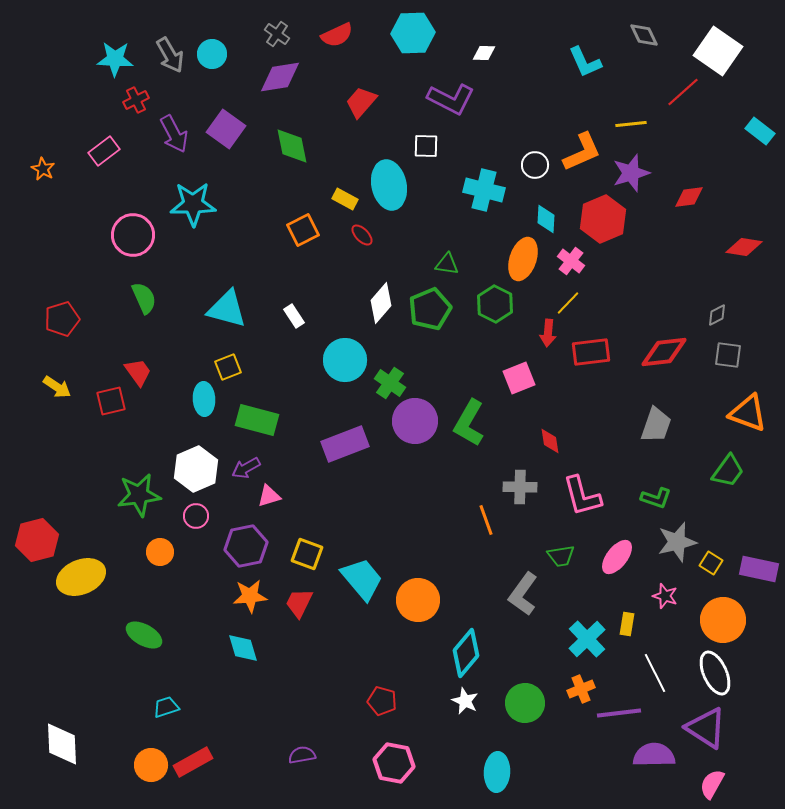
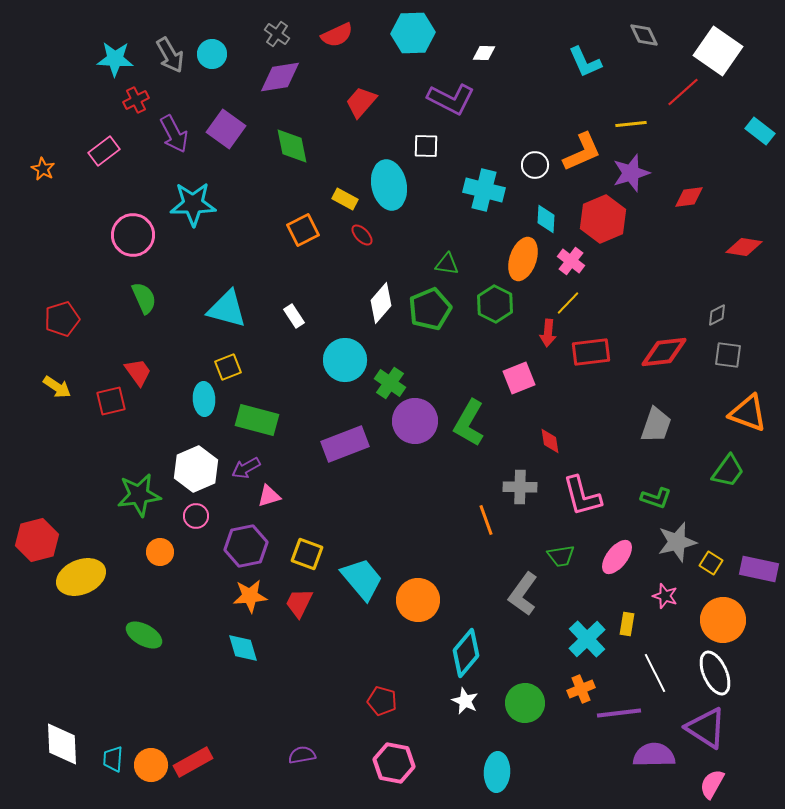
cyan trapezoid at (166, 707): moved 53 px left, 52 px down; rotated 68 degrees counterclockwise
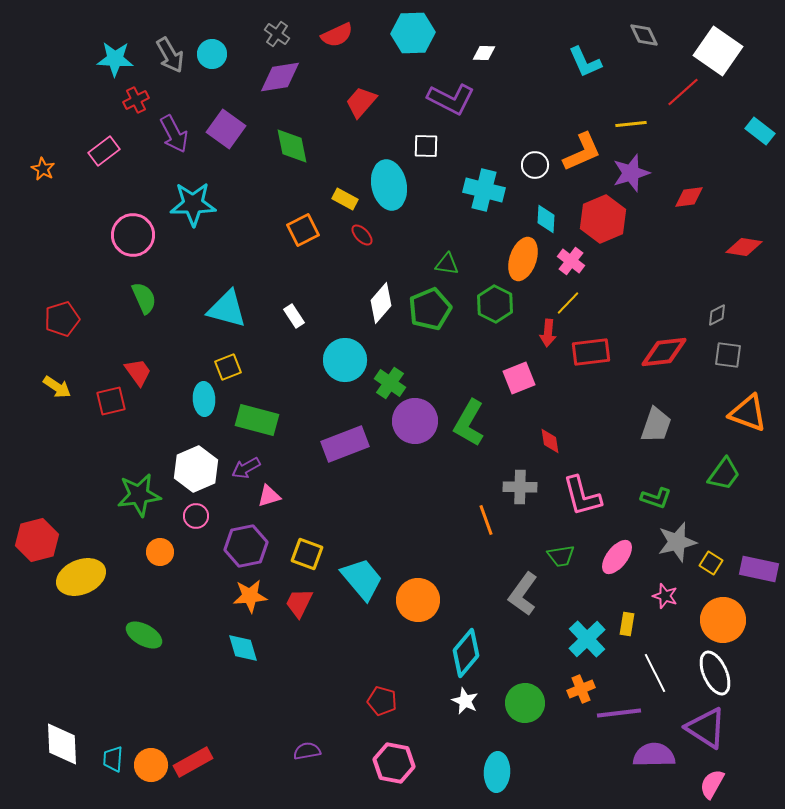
green trapezoid at (728, 471): moved 4 px left, 3 px down
purple semicircle at (302, 755): moved 5 px right, 4 px up
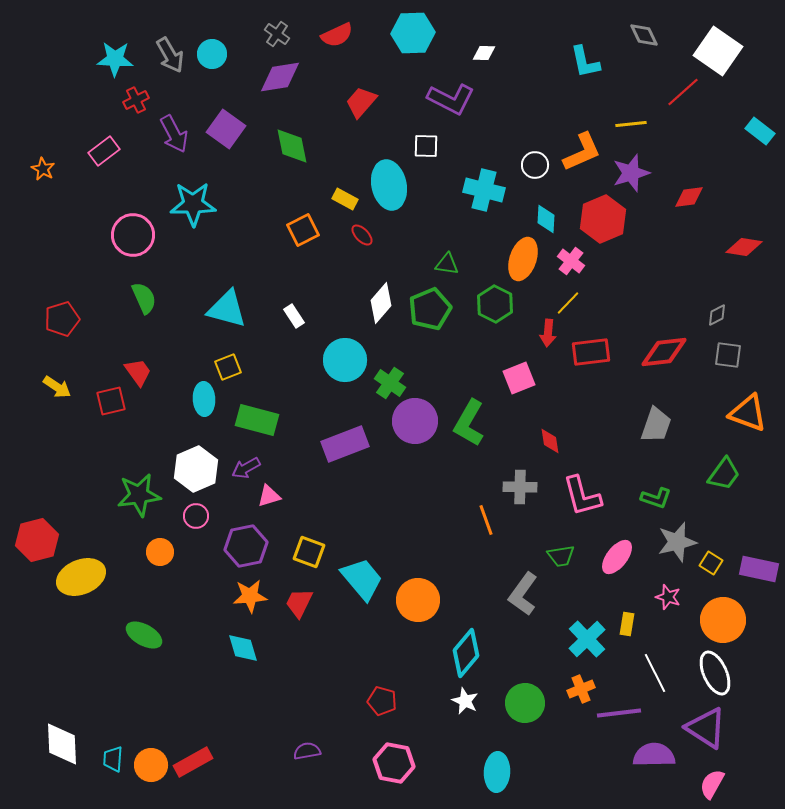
cyan L-shape at (585, 62): rotated 12 degrees clockwise
yellow square at (307, 554): moved 2 px right, 2 px up
pink star at (665, 596): moved 3 px right, 1 px down
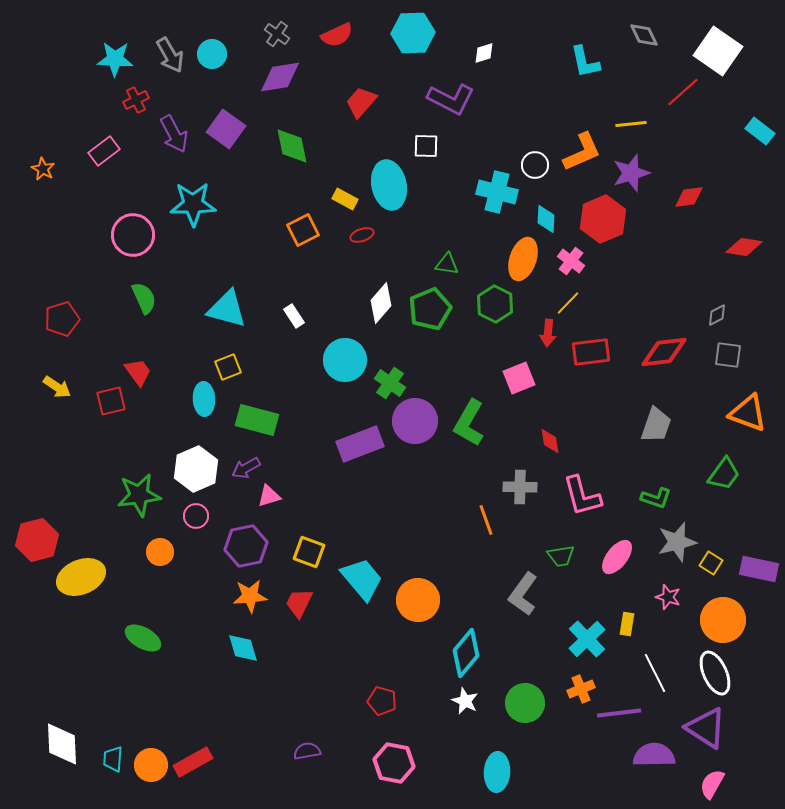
white diamond at (484, 53): rotated 20 degrees counterclockwise
cyan cross at (484, 190): moved 13 px right, 2 px down
red ellipse at (362, 235): rotated 65 degrees counterclockwise
purple rectangle at (345, 444): moved 15 px right
green ellipse at (144, 635): moved 1 px left, 3 px down
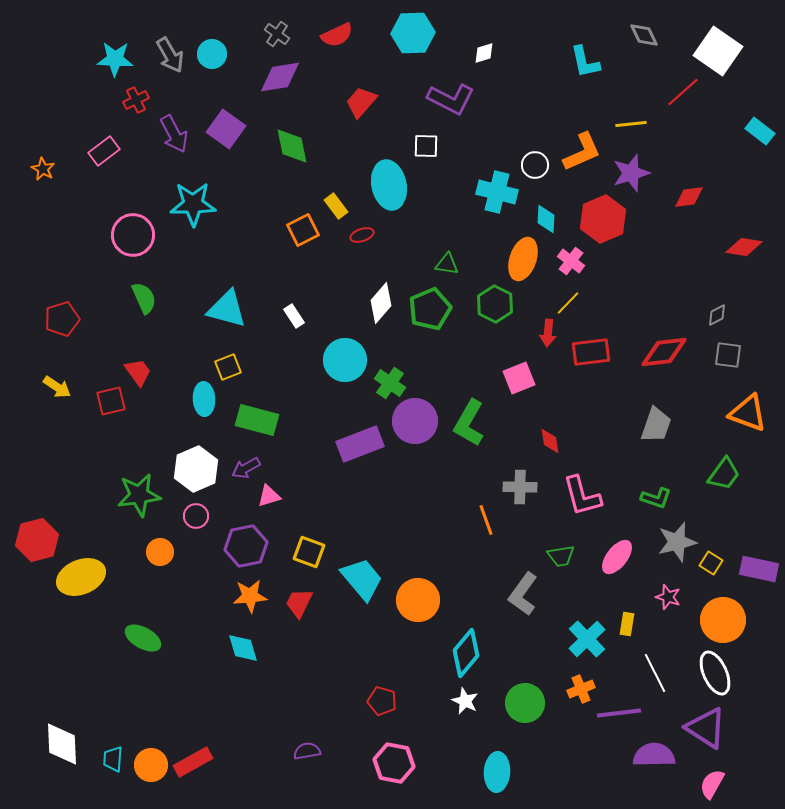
yellow rectangle at (345, 199): moved 9 px left, 7 px down; rotated 25 degrees clockwise
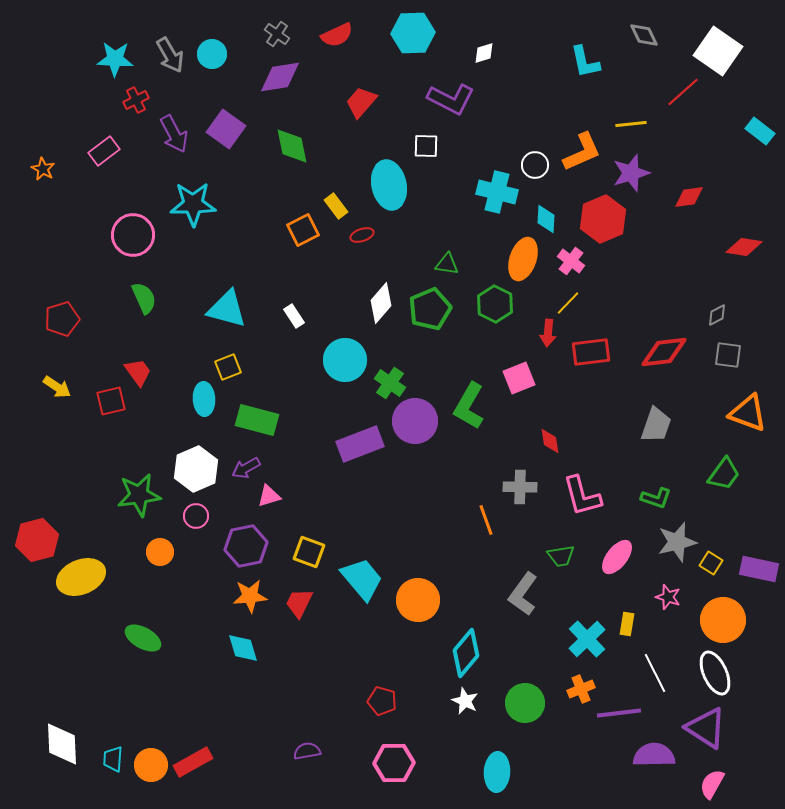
green L-shape at (469, 423): moved 17 px up
pink hexagon at (394, 763): rotated 12 degrees counterclockwise
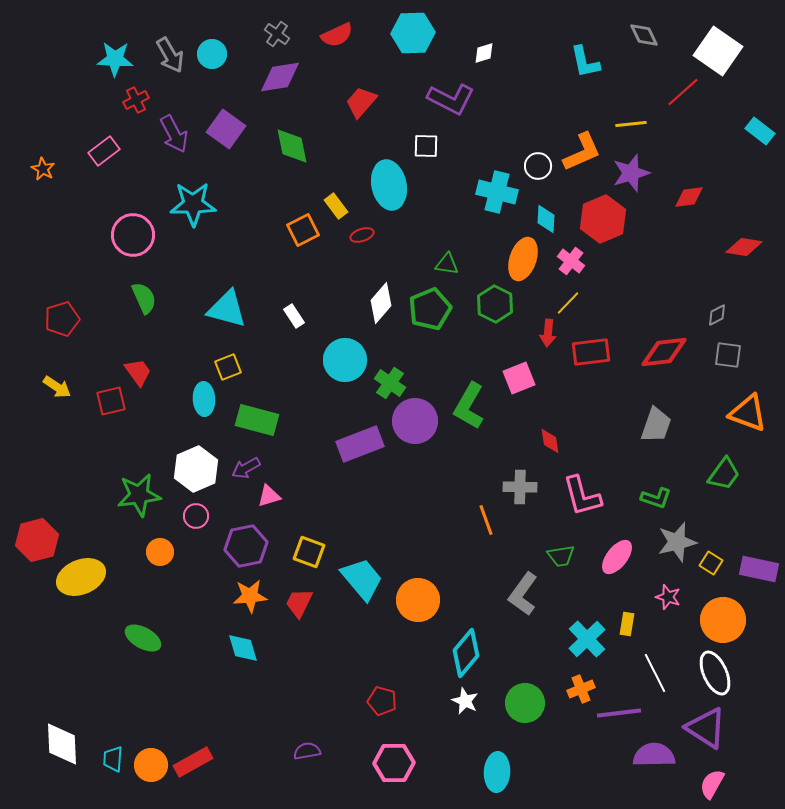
white circle at (535, 165): moved 3 px right, 1 px down
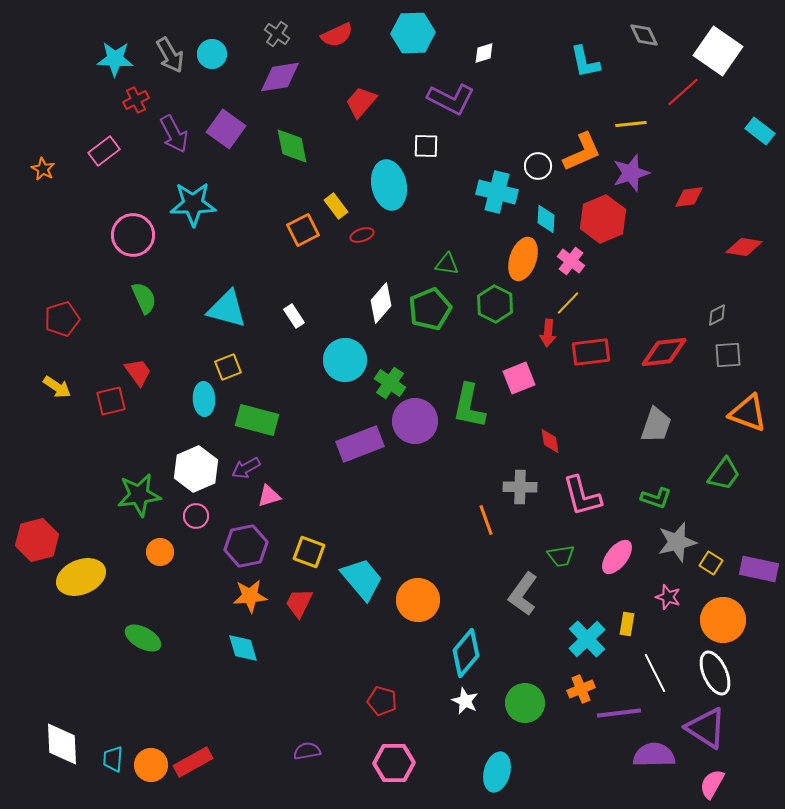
gray square at (728, 355): rotated 12 degrees counterclockwise
green L-shape at (469, 406): rotated 18 degrees counterclockwise
cyan ellipse at (497, 772): rotated 12 degrees clockwise
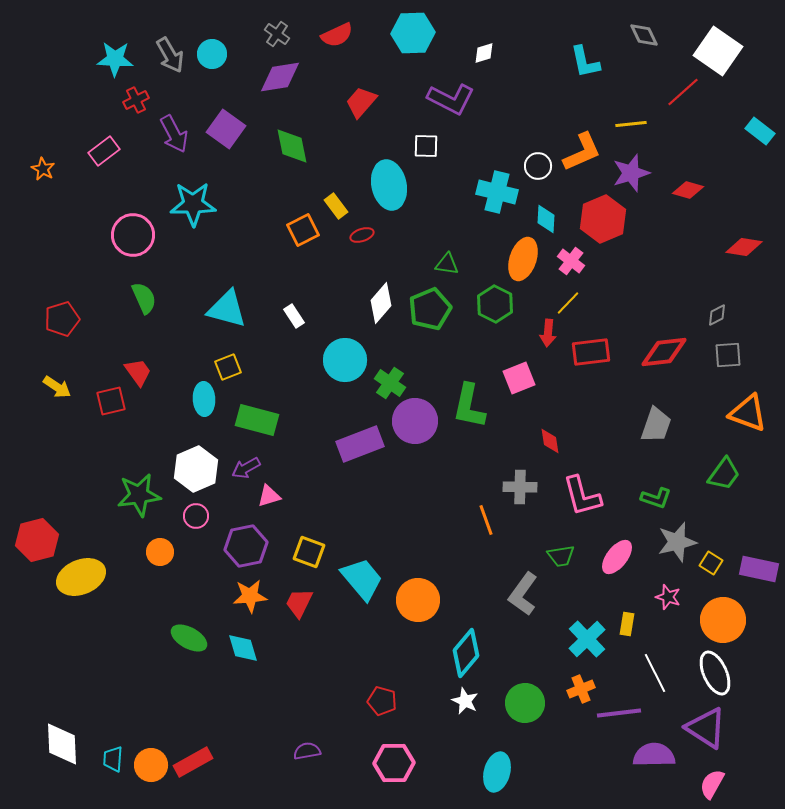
red diamond at (689, 197): moved 1 px left, 7 px up; rotated 24 degrees clockwise
green ellipse at (143, 638): moved 46 px right
